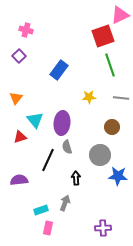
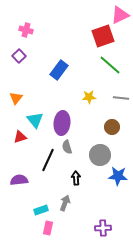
green line: rotated 30 degrees counterclockwise
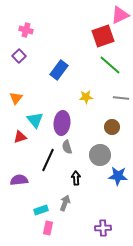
yellow star: moved 3 px left
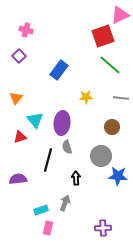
gray circle: moved 1 px right, 1 px down
black line: rotated 10 degrees counterclockwise
purple semicircle: moved 1 px left, 1 px up
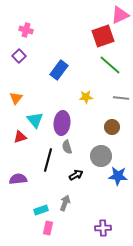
black arrow: moved 3 px up; rotated 64 degrees clockwise
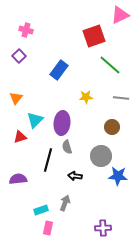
red square: moved 9 px left
cyan triangle: rotated 24 degrees clockwise
black arrow: moved 1 px left, 1 px down; rotated 144 degrees counterclockwise
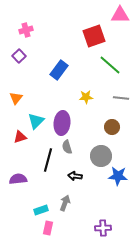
pink triangle: rotated 24 degrees clockwise
pink cross: rotated 32 degrees counterclockwise
cyan triangle: moved 1 px right, 1 px down
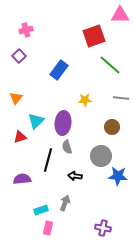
yellow star: moved 1 px left, 3 px down
purple ellipse: moved 1 px right
purple semicircle: moved 4 px right
purple cross: rotated 14 degrees clockwise
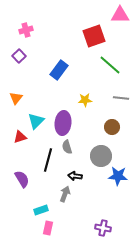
purple semicircle: rotated 66 degrees clockwise
gray arrow: moved 9 px up
